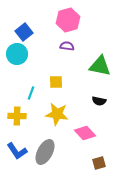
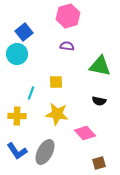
pink hexagon: moved 4 px up
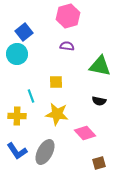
cyan line: moved 3 px down; rotated 40 degrees counterclockwise
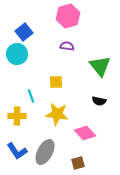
green triangle: rotated 40 degrees clockwise
brown square: moved 21 px left
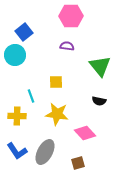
pink hexagon: moved 3 px right; rotated 15 degrees clockwise
cyan circle: moved 2 px left, 1 px down
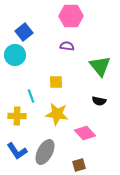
brown square: moved 1 px right, 2 px down
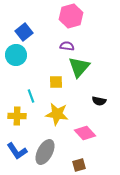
pink hexagon: rotated 15 degrees counterclockwise
cyan circle: moved 1 px right
green triangle: moved 21 px left, 1 px down; rotated 20 degrees clockwise
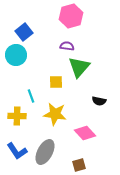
yellow star: moved 2 px left
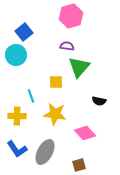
blue L-shape: moved 2 px up
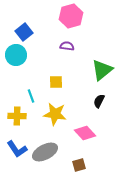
green triangle: moved 23 px right, 3 px down; rotated 10 degrees clockwise
black semicircle: rotated 104 degrees clockwise
gray ellipse: rotated 35 degrees clockwise
